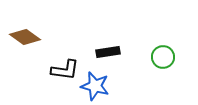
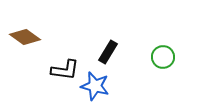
black rectangle: rotated 50 degrees counterclockwise
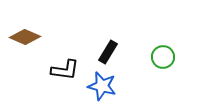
brown diamond: rotated 12 degrees counterclockwise
blue star: moved 7 px right
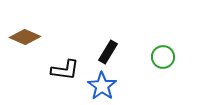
blue star: rotated 20 degrees clockwise
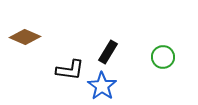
black L-shape: moved 5 px right
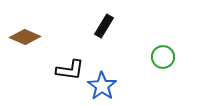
black rectangle: moved 4 px left, 26 px up
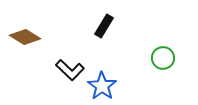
brown diamond: rotated 8 degrees clockwise
green circle: moved 1 px down
black L-shape: rotated 36 degrees clockwise
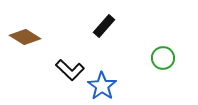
black rectangle: rotated 10 degrees clockwise
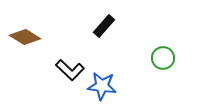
blue star: rotated 28 degrees counterclockwise
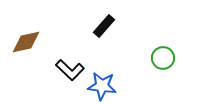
brown diamond: moved 1 px right, 5 px down; rotated 44 degrees counterclockwise
